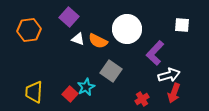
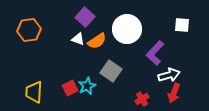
purple square: moved 16 px right
orange semicircle: moved 1 px left; rotated 60 degrees counterclockwise
cyan star: moved 1 px right, 1 px up
red square: moved 6 px up; rotated 21 degrees clockwise
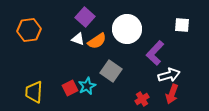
red arrow: moved 2 px left, 1 px down
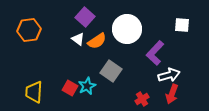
white triangle: rotated 16 degrees clockwise
red square: rotated 35 degrees counterclockwise
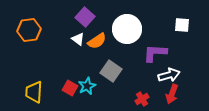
purple L-shape: rotated 50 degrees clockwise
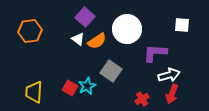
orange hexagon: moved 1 px right, 1 px down
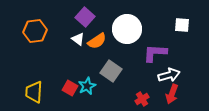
orange hexagon: moved 5 px right
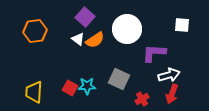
orange semicircle: moved 2 px left, 1 px up
purple L-shape: moved 1 px left
gray square: moved 8 px right, 8 px down; rotated 10 degrees counterclockwise
cyan star: rotated 24 degrees clockwise
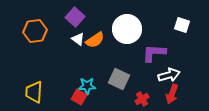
purple square: moved 10 px left
white square: rotated 14 degrees clockwise
red square: moved 9 px right, 9 px down
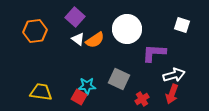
white arrow: moved 5 px right
yellow trapezoid: moved 7 px right; rotated 95 degrees clockwise
